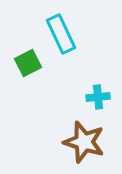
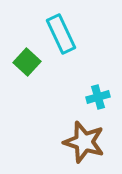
green square: moved 1 px left, 1 px up; rotated 20 degrees counterclockwise
cyan cross: rotated 10 degrees counterclockwise
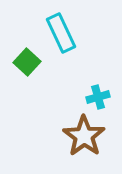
cyan rectangle: moved 1 px up
brown star: moved 6 px up; rotated 18 degrees clockwise
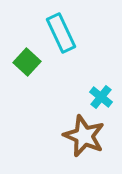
cyan cross: moved 3 px right; rotated 35 degrees counterclockwise
brown star: rotated 12 degrees counterclockwise
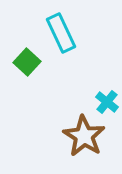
cyan cross: moved 6 px right, 5 px down
brown star: rotated 9 degrees clockwise
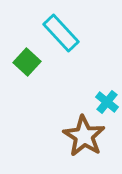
cyan rectangle: rotated 18 degrees counterclockwise
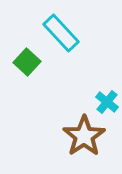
brown star: rotated 6 degrees clockwise
